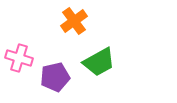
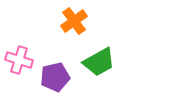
pink cross: moved 2 px down
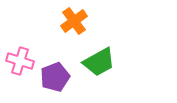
pink cross: moved 1 px right, 1 px down
purple pentagon: rotated 8 degrees counterclockwise
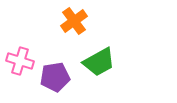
purple pentagon: rotated 12 degrees clockwise
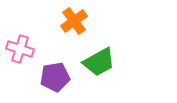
pink cross: moved 12 px up
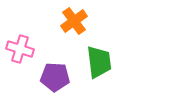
green trapezoid: rotated 68 degrees counterclockwise
purple pentagon: rotated 12 degrees clockwise
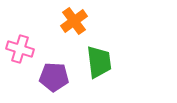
purple pentagon: moved 1 px left
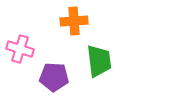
orange cross: rotated 32 degrees clockwise
green trapezoid: moved 1 px up
